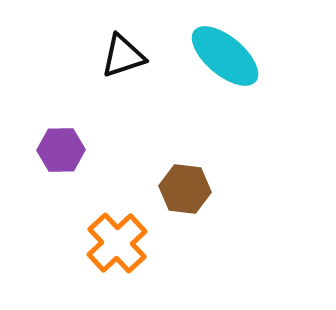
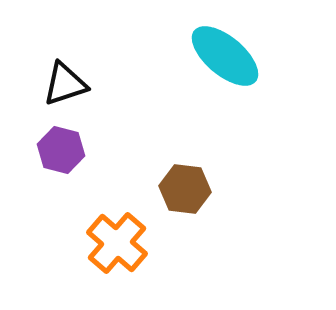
black triangle: moved 58 px left, 28 px down
purple hexagon: rotated 15 degrees clockwise
orange cross: rotated 6 degrees counterclockwise
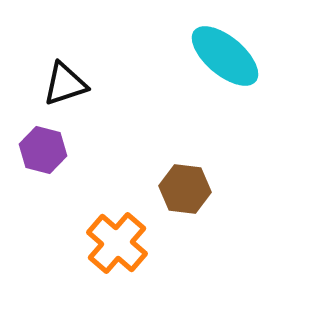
purple hexagon: moved 18 px left
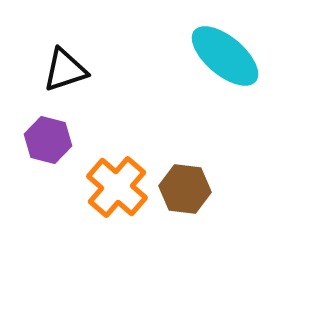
black triangle: moved 14 px up
purple hexagon: moved 5 px right, 10 px up
orange cross: moved 56 px up
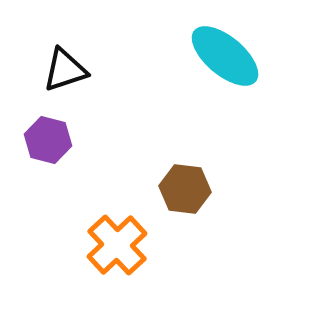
orange cross: moved 58 px down; rotated 6 degrees clockwise
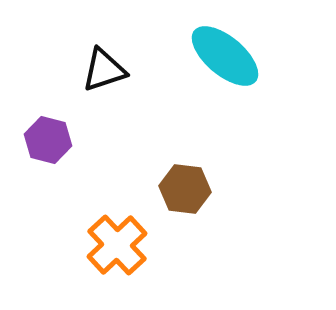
black triangle: moved 39 px right
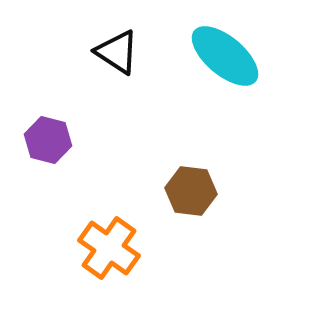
black triangle: moved 13 px right, 18 px up; rotated 51 degrees clockwise
brown hexagon: moved 6 px right, 2 px down
orange cross: moved 8 px left, 3 px down; rotated 12 degrees counterclockwise
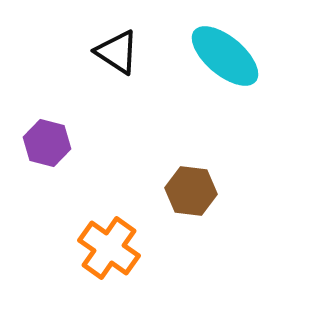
purple hexagon: moved 1 px left, 3 px down
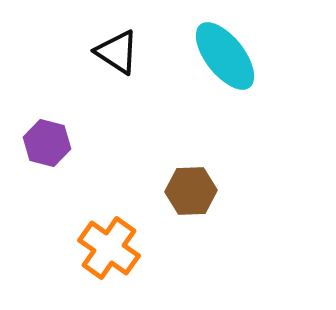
cyan ellipse: rotated 12 degrees clockwise
brown hexagon: rotated 9 degrees counterclockwise
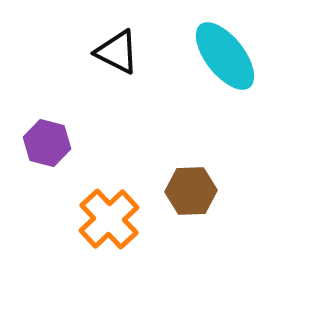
black triangle: rotated 6 degrees counterclockwise
orange cross: moved 29 px up; rotated 12 degrees clockwise
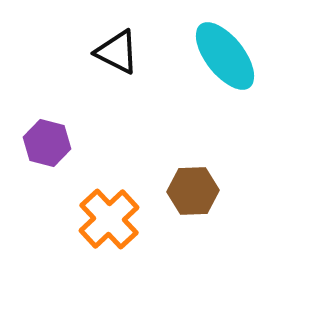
brown hexagon: moved 2 px right
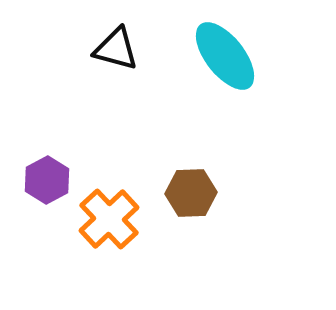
black triangle: moved 1 px left, 3 px up; rotated 12 degrees counterclockwise
purple hexagon: moved 37 px down; rotated 18 degrees clockwise
brown hexagon: moved 2 px left, 2 px down
